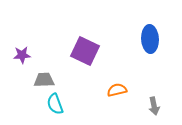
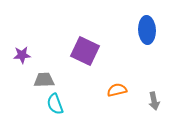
blue ellipse: moved 3 px left, 9 px up
gray arrow: moved 5 px up
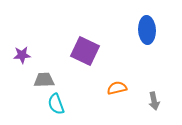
orange semicircle: moved 2 px up
cyan semicircle: moved 1 px right
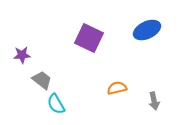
blue ellipse: rotated 68 degrees clockwise
purple square: moved 4 px right, 13 px up
gray trapezoid: moved 2 px left; rotated 40 degrees clockwise
cyan semicircle: rotated 10 degrees counterclockwise
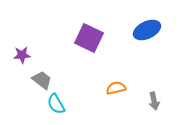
orange semicircle: moved 1 px left
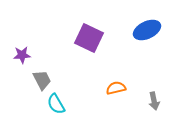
gray trapezoid: rotated 25 degrees clockwise
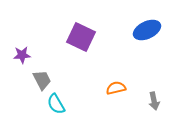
purple square: moved 8 px left, 1 px up
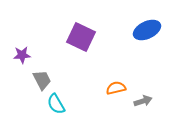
gray arrow: moved 11 px left; rotated 96 degrees counterclockwise
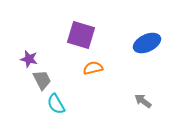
blue ellipse: moved 13 px down
purple square: moved 2 px up; rotated 8 degrees counterclockwise
purple star: moved 7 px right, 4 px down; rotated 18 degrees clockwise
orange semicircle: moved 23 px left, 20 px up
gray arrow: rotated 126 degrees counterclockwise
